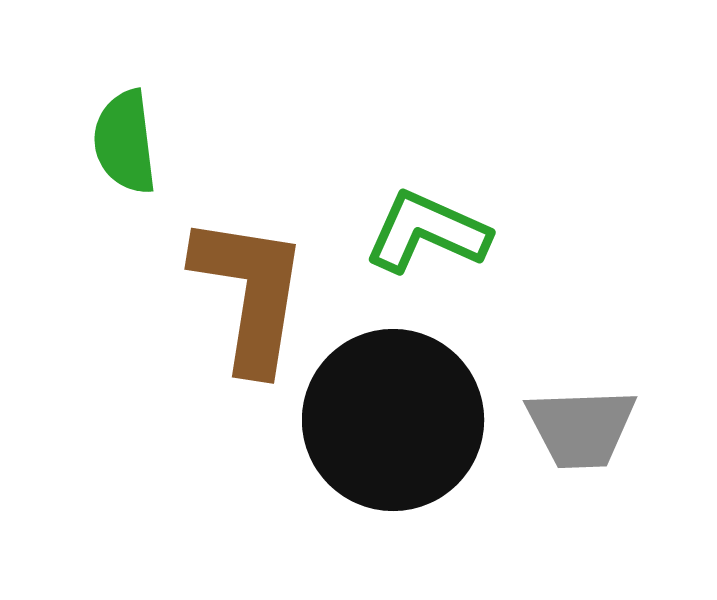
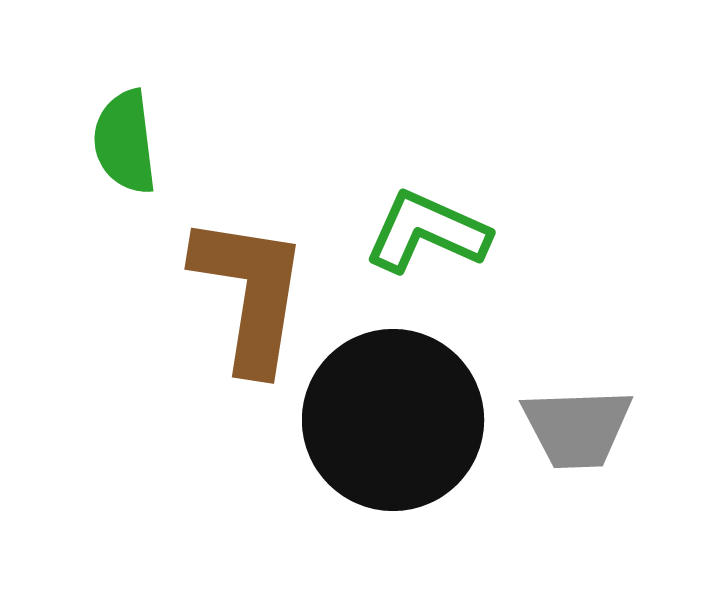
gray trapezoid: moved 4 px left
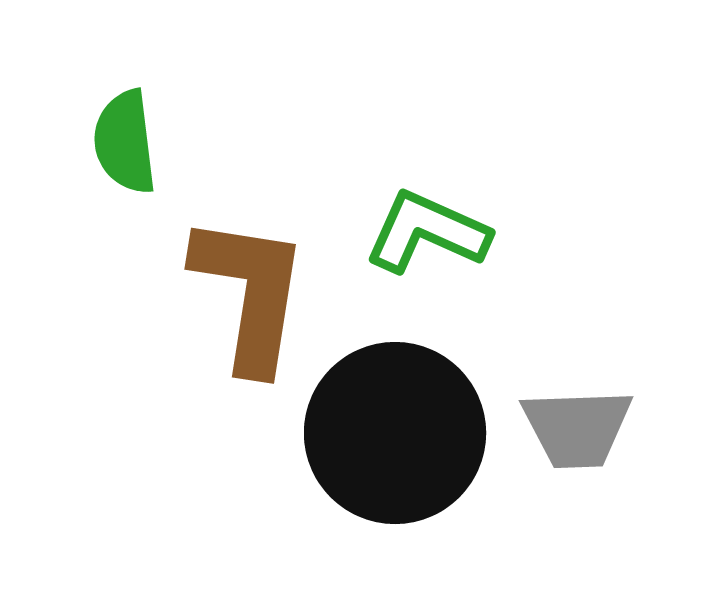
black circle: moved 2 px right, 13 px down
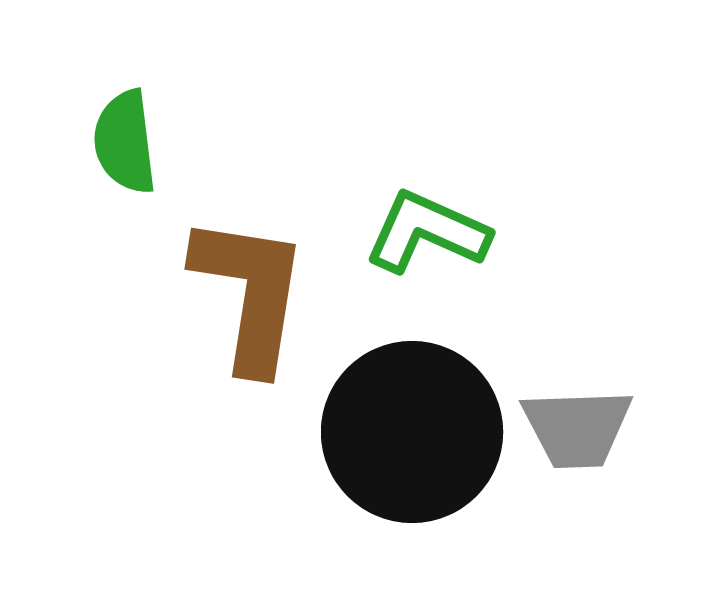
black circle: moved 17 px right, 1 px up
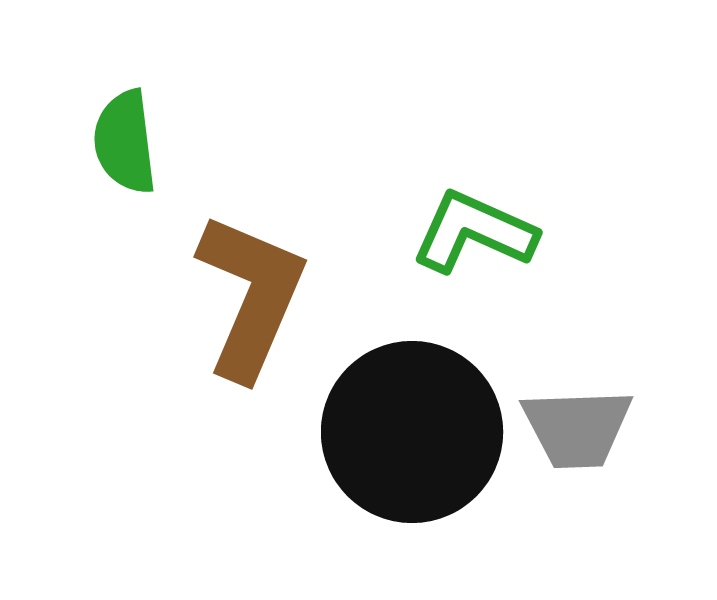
green L-shape: moved 47 px right
brown L-shape: moved 1 px right, 3 px down; rotated 14 degrees clockwise
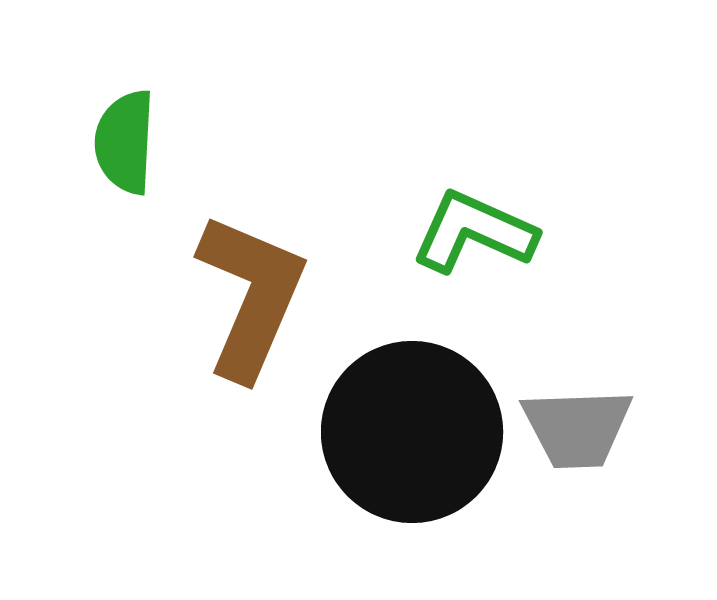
green semicircle: rotated 10 degrees clockwise
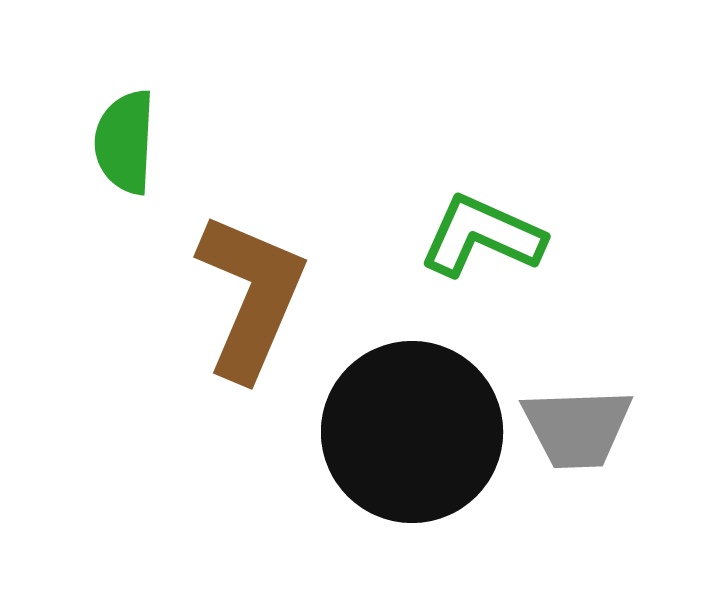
green L-shape: moved 8 px right, 4 px down
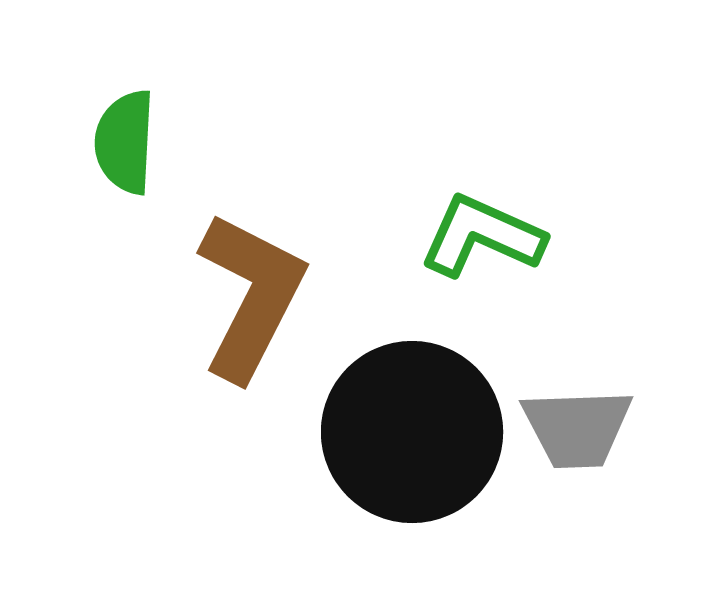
brown L-shape: rotated 4 degrees clockwise
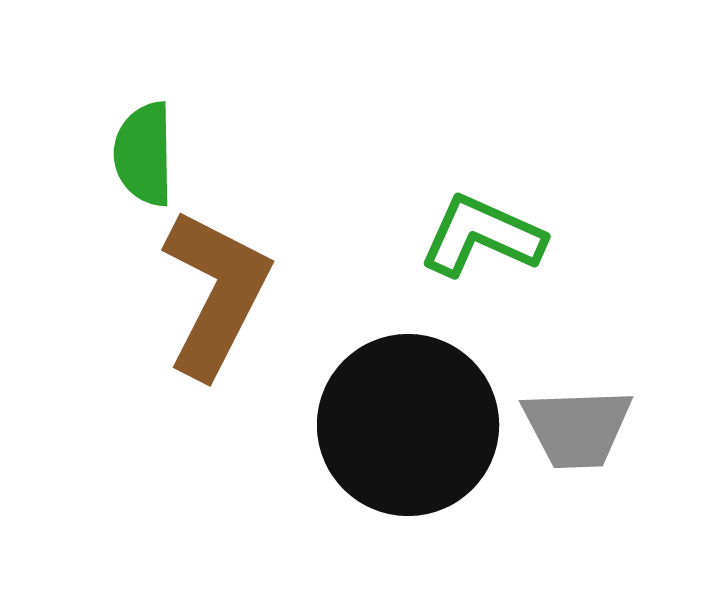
green semicircle: moved 19 px right, 12 px down; rotated 4 degrees counterclockwise
brown L-shape: moved 35 px left, 3 px up
black circle: moved 4 px left, 7 px up
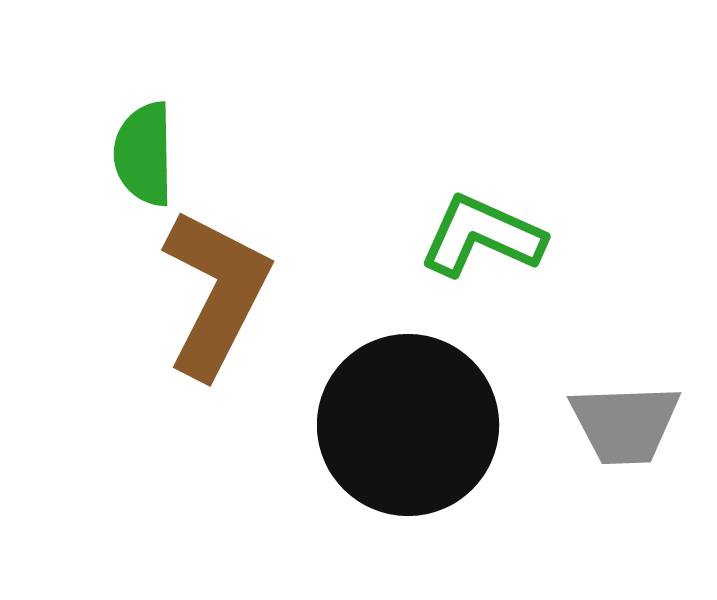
gray trapezoid: moved 48 px right, 4 px up
